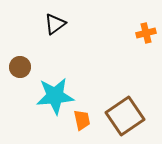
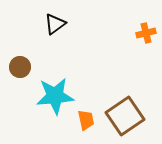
orange trapezoid: moved 4 px right
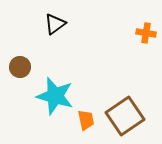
orange cross: rotated 24 degrees clockwise
cyan star: rotated 21 degrees clockwise
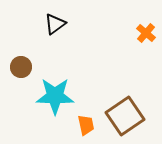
orange cross: rotated 30 degrees clockwise
brown circle: moved 1 px right
cyan star: rotated 15 degrees counterclockwise
orange trapezoid: moved 5 px down
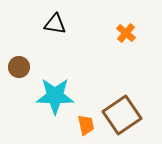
black triangle: rotated 45 degrees clockwise
orange cross: moved 20 px left
brown circle: moved 2 px left
brown square: moved 3 px left, 1 px up
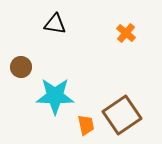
brown circle: moved 2 px right
